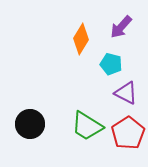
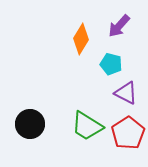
purple arrow: moved 2 px left, 1 px up
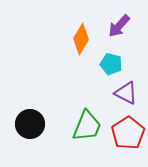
green trapezoid: rotated 100 degrees counterclockwise
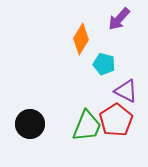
purple arrow: moved 7 px up
cyan pentagon: moved 7 px left
purple triangle: moved 2 px up
red pentagon: moved 12 px left, 13 px up
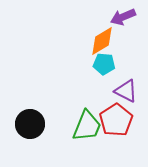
purple arrow: moved 4 px right, 2 px up; rotated 25 degrees clockwise
orange diamond: moved 21 px right, 2 px down; rotated 28 degrees clockwise
cyan pentagon: rotated 10 degrees counterclockwise
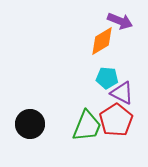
purple arrow: moved 3 px left, 4 px down; rotated 135 degrees counterclockwise
cyan pentagon: moved 3 px right, 14 px down
purple triangle: moved 4 px left, 2 px down
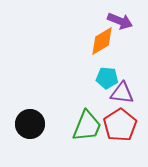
purple triangle: rotated 20 degrees counterclockwise
red pentagon: moved 4 px right, 5 px down
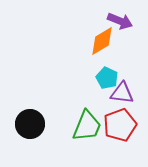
cyan pentagon: rotated 20 degrees clockwise
red pentagon: rotated 12 degrees clockwise
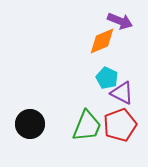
orange diamond: rotated 8 degrees clockwise
purple triangle: rotated 20 degrees clockwise
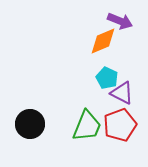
orange diamond: moved 1 px right
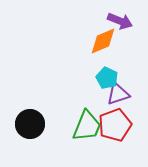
purple triangle: moved 4 px left, 1 px down; rotated 45 degrees counterclockwise
red pentagon: moved 5 px left
